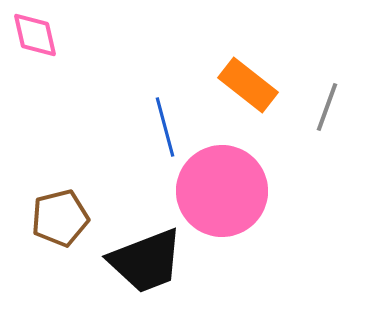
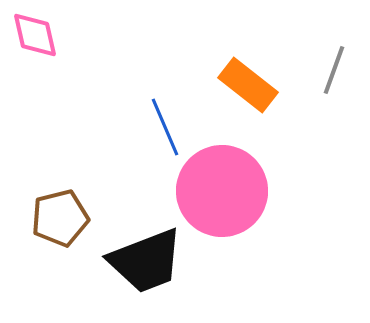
gray line: moved 7 px right, 37 px up
blue line: rotated 8 degrees counterclockwise
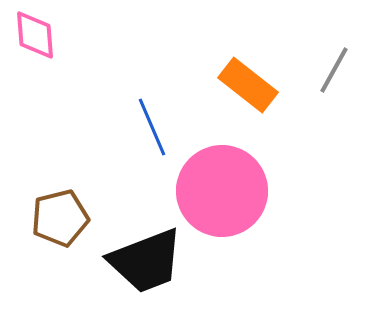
pink diamond: rotated 8 degrees clockwise
gray line: rotated 9 degrees clockwise
blue line: moved 13 px left
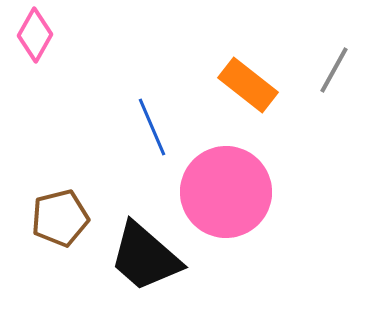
pink diamond: rotated 34 degrees clockwise
pink circle: moved 4 px right, 1 px down
black trapezoid: moved 1 px left, 4 px up; rotated 62 degrees clockwise
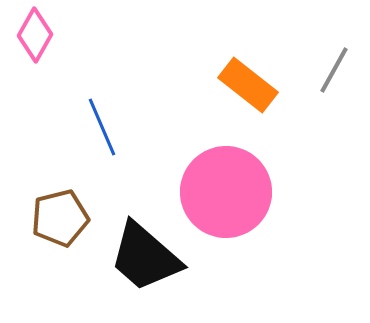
blue line: moved 50 px left
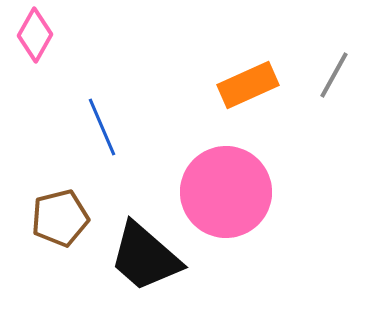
gray line: moved 5 px down
orange rectangle: rotated 62 degrees counterclockwise
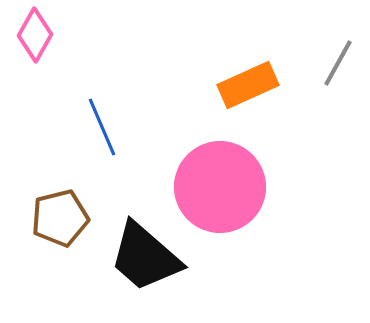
gray line: moved 4 px right, 12 px up
pink circle: moved 6 px left, 5 px up
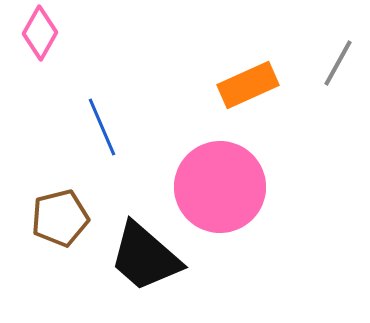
pink diamond: moved 5 px right, 2 px up
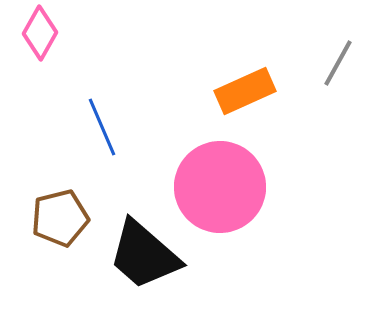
orange rectangle: moved 3 px left, 6 px down
black trapezoid: moved 1 px left, 2 px up
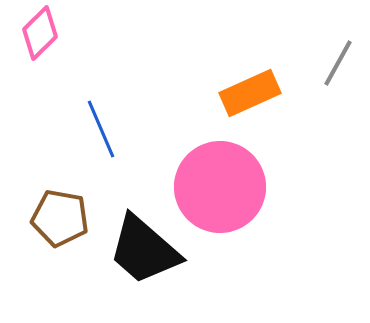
pink diamond: rotated 16 degrees clockwise
orange rectangle: moved 5 px right, 2 px down
blue line: moved 1 px left, 2 px down
brown pentagon: rotated 24 degrees clockwise
black trapezoid: moved 5 px up
